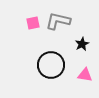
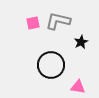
black star: moved 1 px left, 2 px up
pink triangle: moved 7 px left, 12 px down
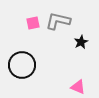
black circle: moved 29 px left
pink triangle: rotated 14 degrees clockwise
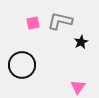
gray L-shape: moved 2 px right
pink triangle: rotated 42 degrees clockwise
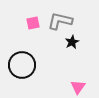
black star: moved 9 px left
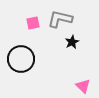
gray L-shape: moved 2 px up
black circle: moved 1 px left, 6 px up
pink triangle: moved 5 px right, 1 px up; rotated 21 degrees counterclockwise
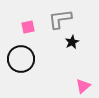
gray L-shape: rotated 20 degrees counterclockwise
pink square: moved 5 px left, 4 px down
pink triangle: rotated 35 degrees clockwise
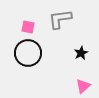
pink square: rotated 24 degrees clockwise
black star: moved 9 px right, 11 px down
black circle: moved 7 px right, 6 px up
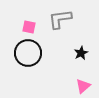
pink square: moved 1 px right
